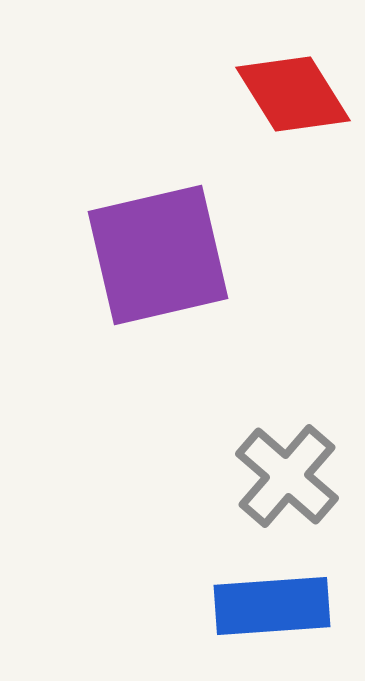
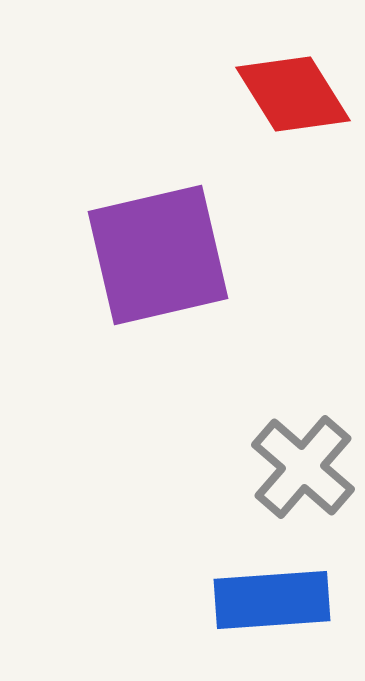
gray cross: moved 16 px right, 9 px up
blue rectangle: moved 6 px up
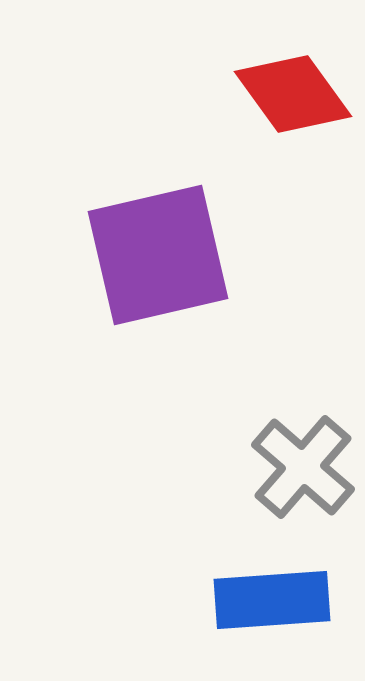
red diamond: rotated 4 degrees counterclockwise
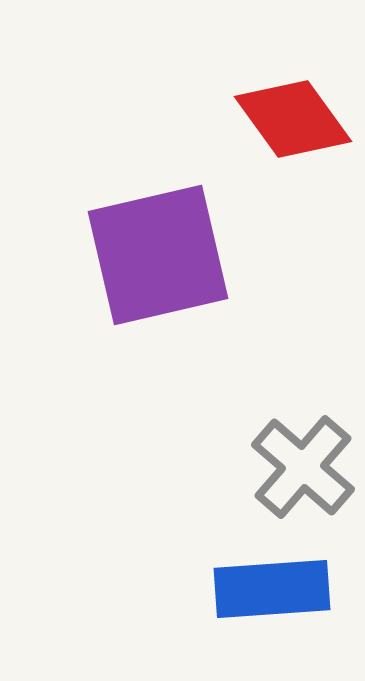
red diamond: moved 25 px down
blue rectangle: moved 11 px up
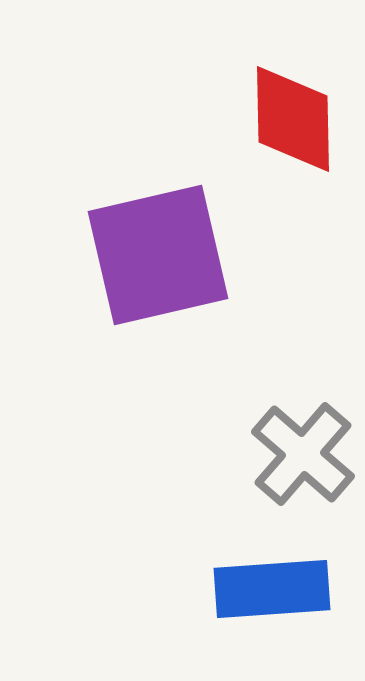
red diamond: rotated 35 degrees clockwise
gray cross: moved 13 px up
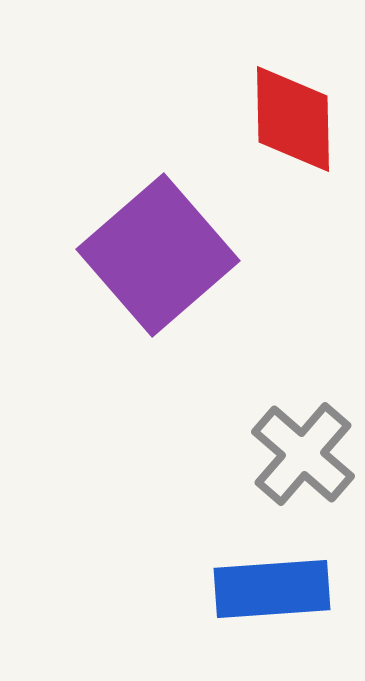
purple square: rotated 28 degrees counterclockwise
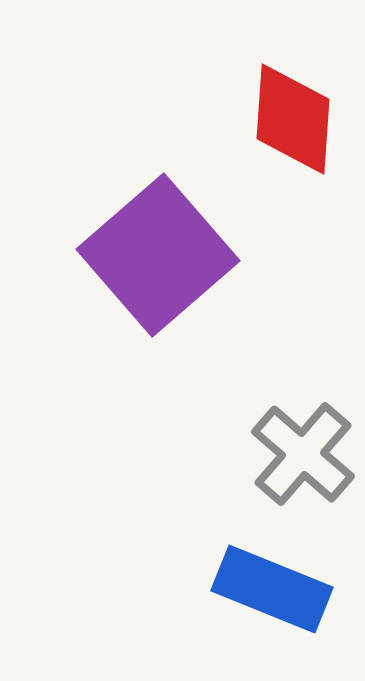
red diamond: rotated 5 degrees clockwise
blue rectangle: rotated 26 degrees clockwise
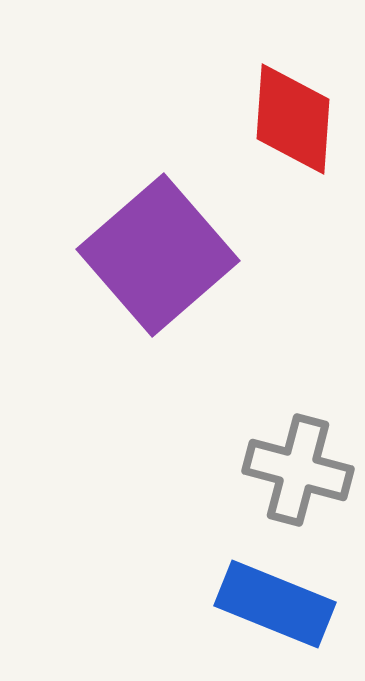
gray cross: moved 5 px left, 16 px down; rotated 26 degrees counterclockwise
blue rectangle: moved 3 px right, 15 px down
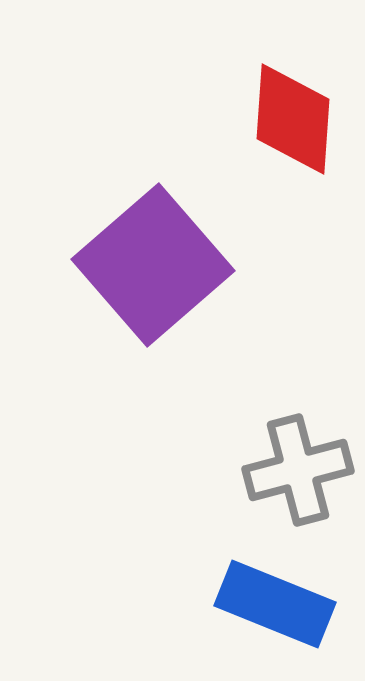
purple square: moved 5 px left, 10 px down
gray cross: rotated 30 degrees counterclockwise
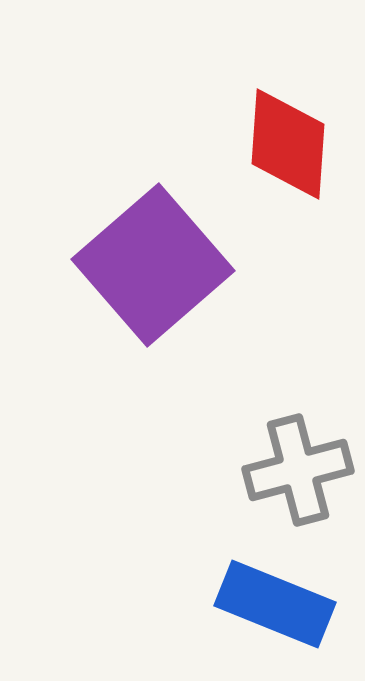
red diamond: moved 5 px left, 25 px down
